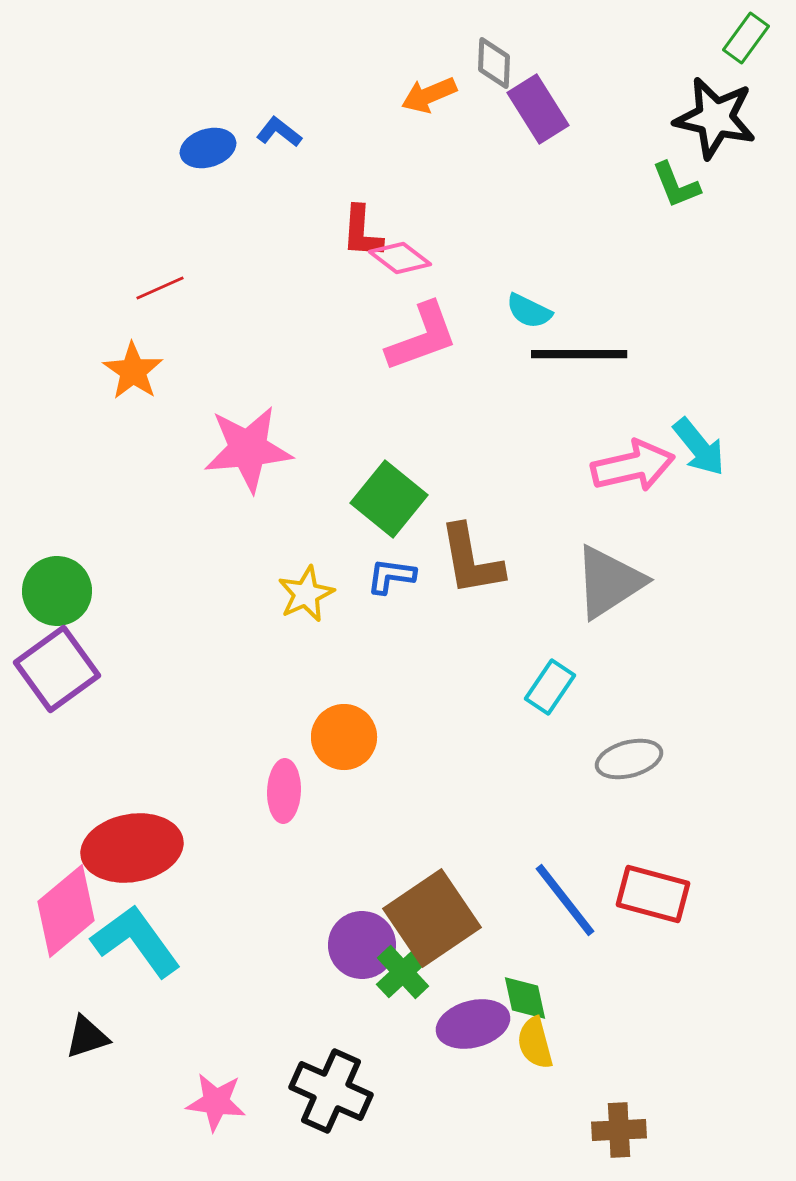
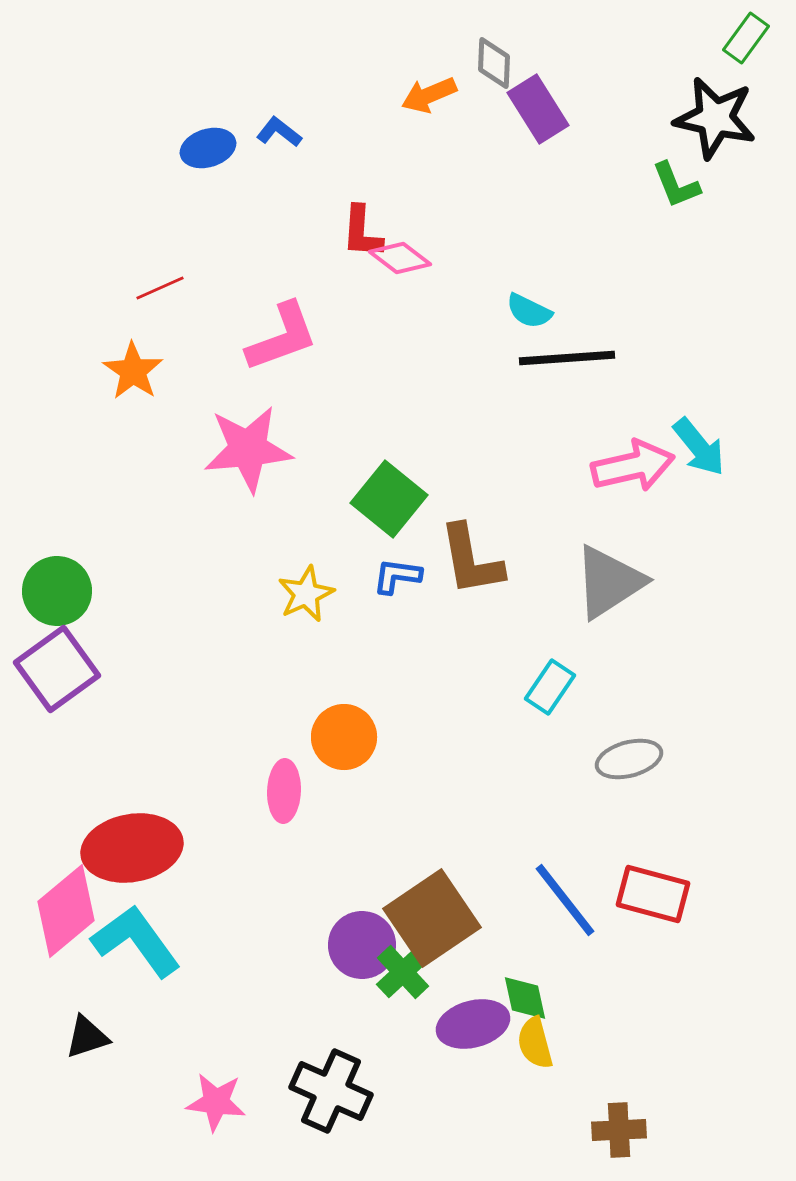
pink L-shape at (422, 337): moved 140 px left
black line at (579, 354): moved 12 px left, 4 px down; rotated 4 degrees counterclockwise
blue L-shape at (391, 576): moved 6 px right
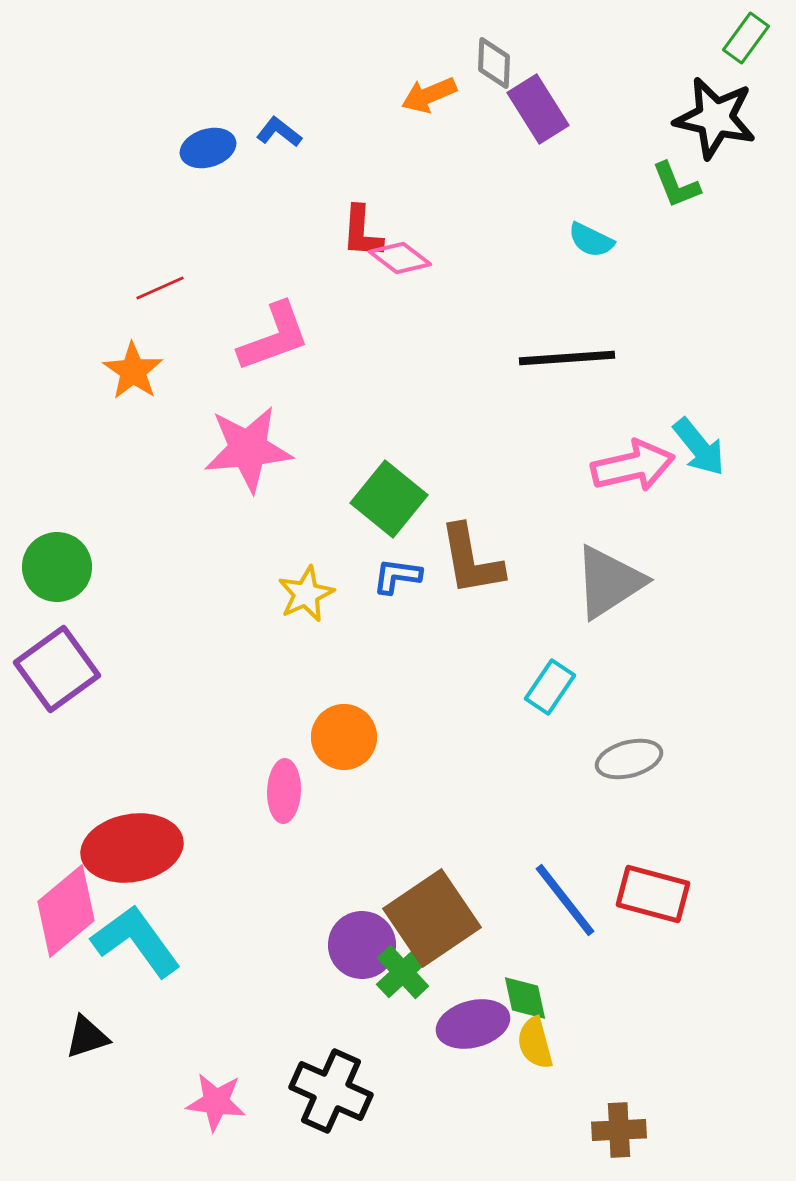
cyan semicircle at (529, 311): moved 62 px right, 71 px up
pink L-shape at (282, 337): moved 8 px left
green circle at (57, 591): moved 24 px up
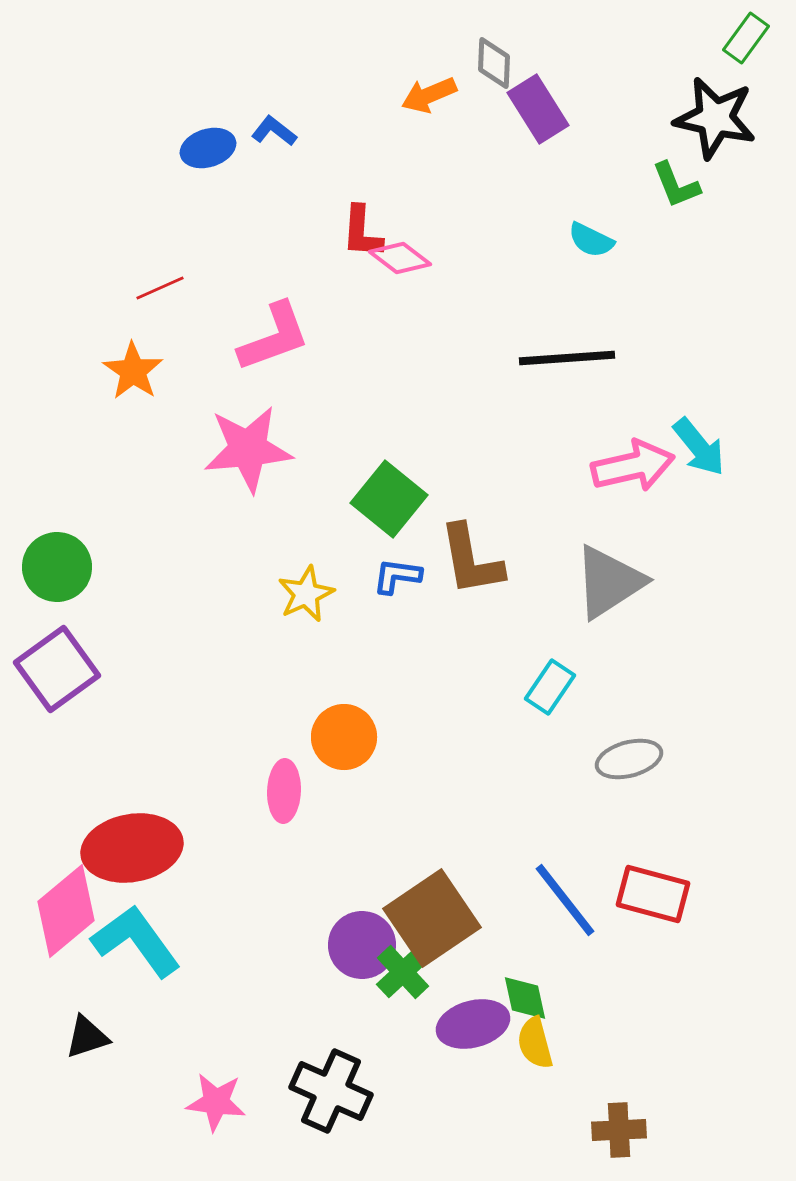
blue L-shape at (279, 132): moved 5 px left, 1 px up
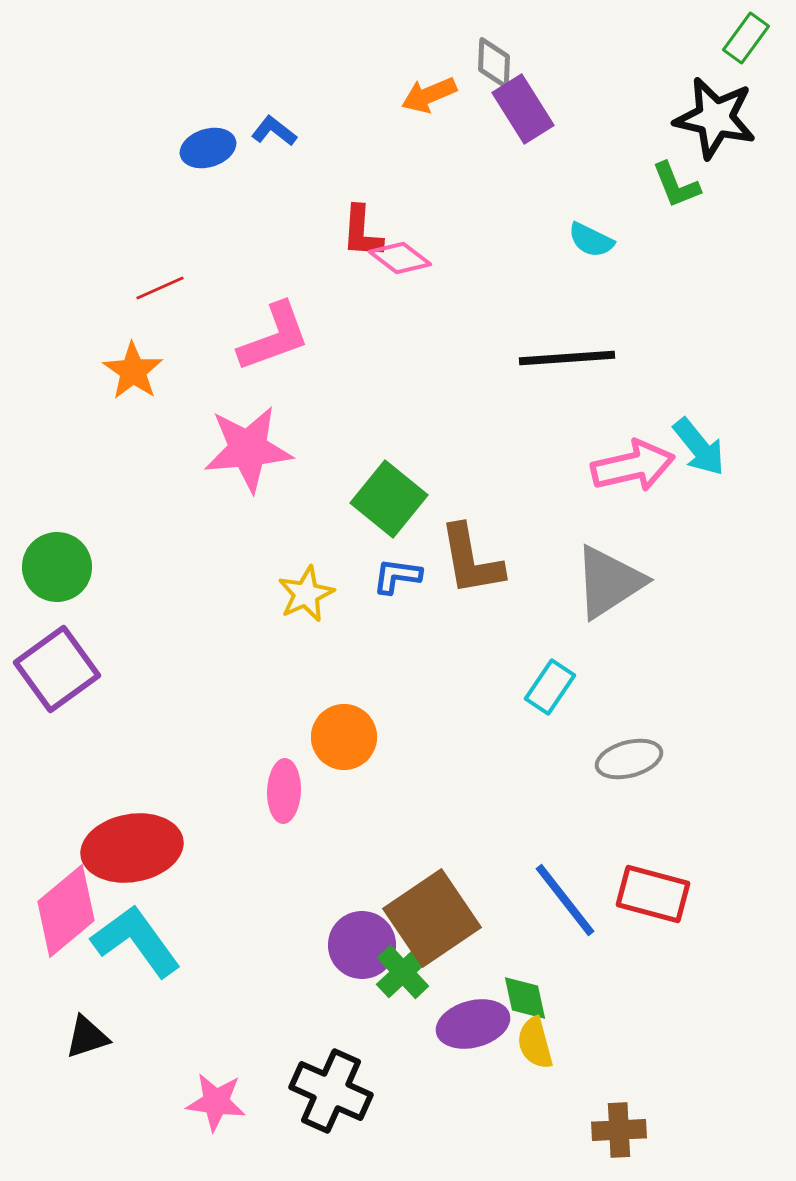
purple rectangle at (538, 109): moved 15 px left
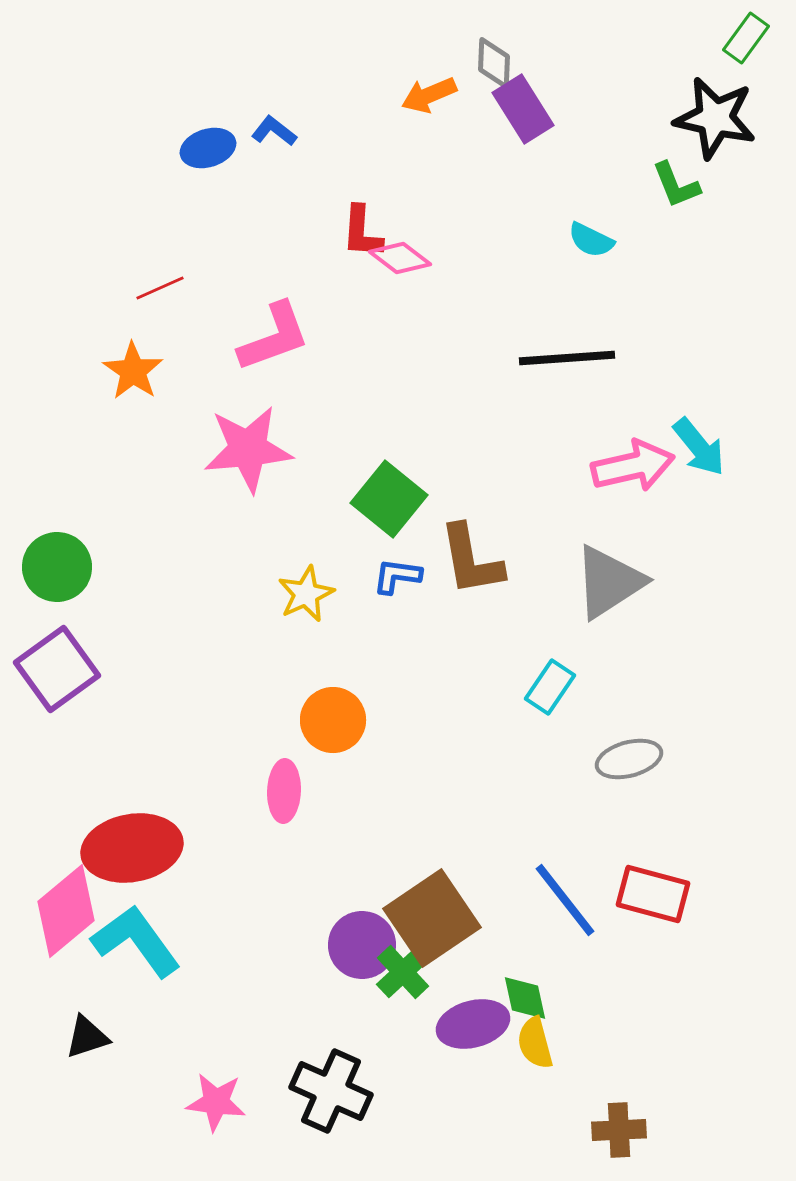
orange circle at (344, 737): moved 11 px left, 17 px up
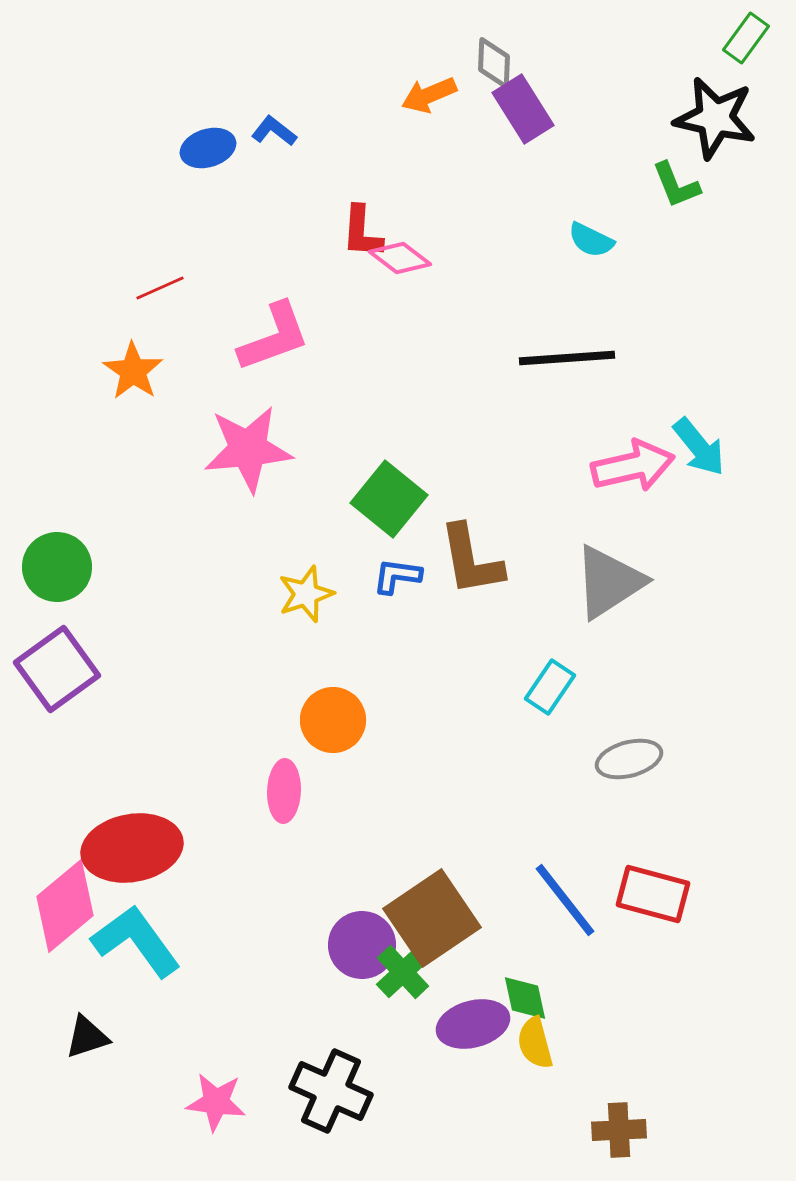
yellow star at (306, 594): rotated 6 degrees clockwise
pink diamond at (66, 911): moved 1 px left, 5 px up
